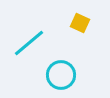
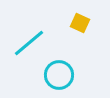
cyan circle: moved 2 px left
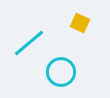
cyan circle: moved 2 px right, 3 px up
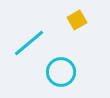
yellow square: moved 3 px left, 3 px up; rotated 36 degrees clockwise
